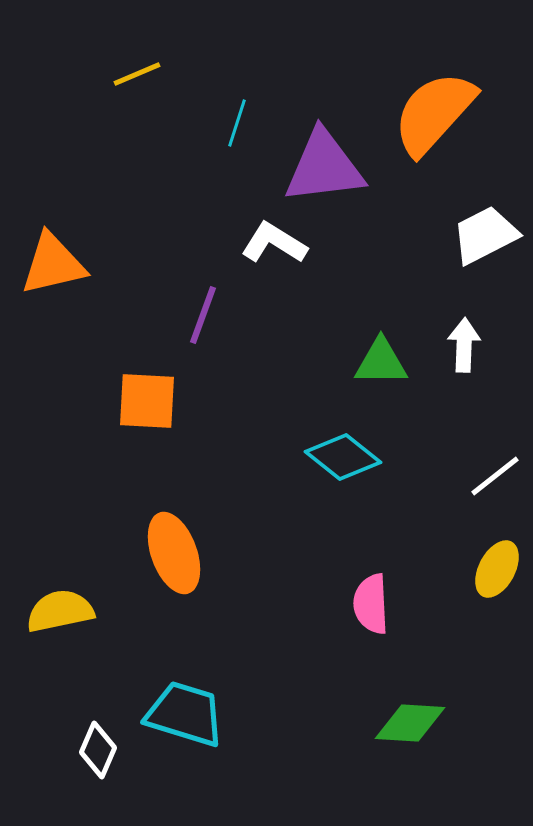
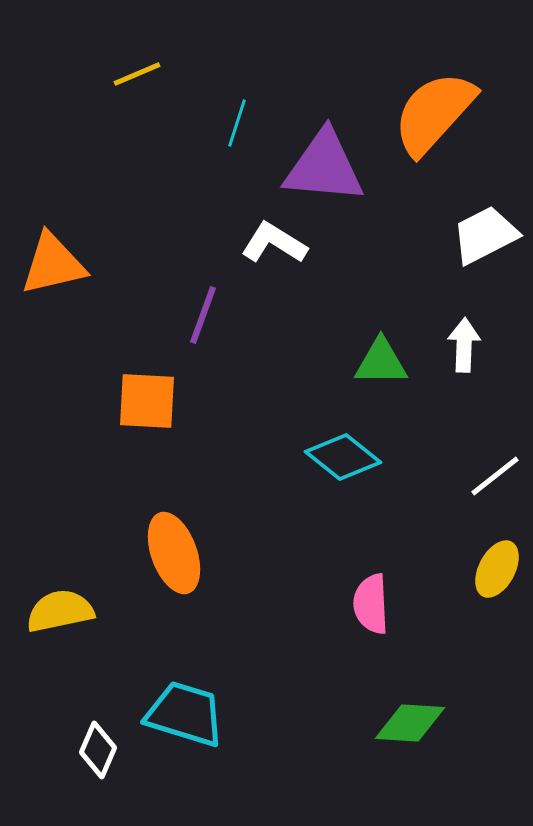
purple triangle: rotated 12 degrees clockwise
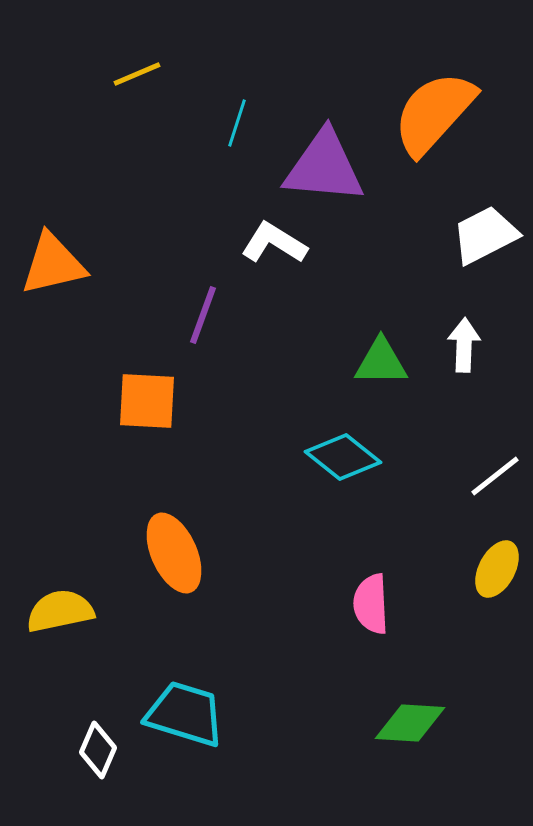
orange ellipse: rotated 4 degrees counterclockwise
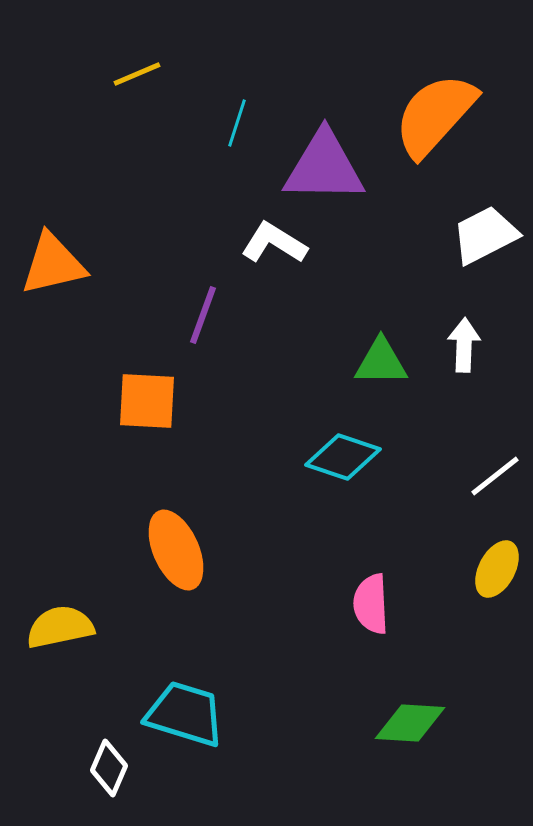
orange semicircle: moved 1 px right, 2 px down
purple triangle: rotated 4 degrees counterclockwise
cyan diamond: rotated 20 degrees counterclockwise
orange ellipse: moved 2 px right, 3 px up
yellow semicircle: moved 16 px down
white diamond: moved 11 px right, 18 px down
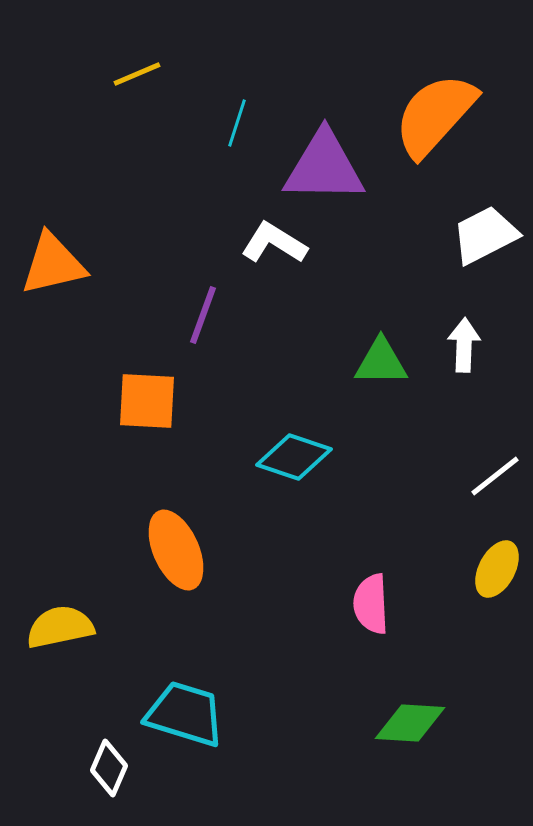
cyan diamond: moved 49 px left
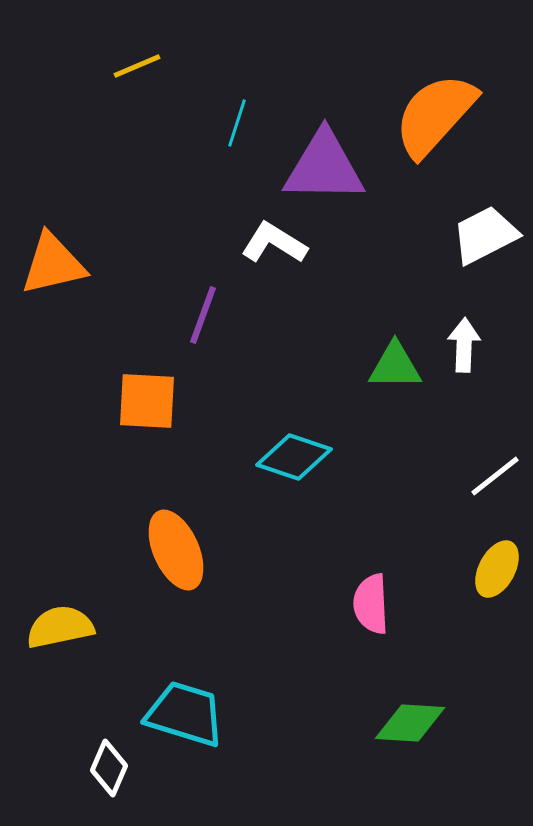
yellow line: moved 8 px up
green triangle: moved 14 px right, 4 px down
